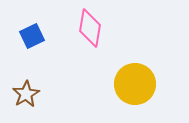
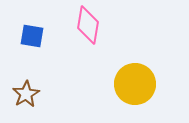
pink diamond: moved 2 px left, 3 px up
blue square: rotated 35 degrees clockwise
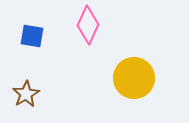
pink diamond: rotated 15 degrees clockwise
yellow circle: moved 1 px left, 6 px up
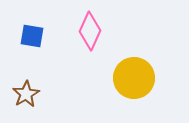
pink diamond: moved 2 px right, 6 px down
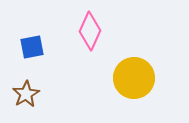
blue square: moved 11 px down; rotated 20 degrees counterclockwise
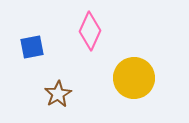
brown star: moved 32 px right
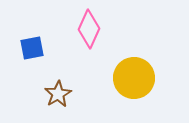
pink diamond: moved 1 px left, 2 px up
blue square: moved 1 px down
